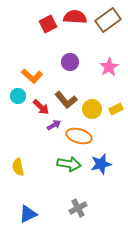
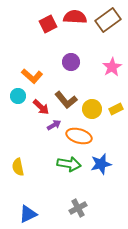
purple circle: moved 1 px right
pink star: moved 3 px right
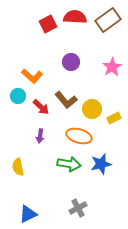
yellow rectangle: moved 2 px left, 9 px down
purple arrow: moved 14 px left, 11 px down; rotated 128 degrees clockwise
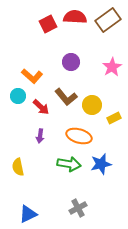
brown L-shape: moved 3 px up
yellow circle: moved 4 px up
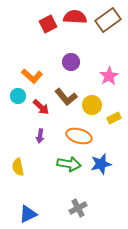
pink star: moved 3 px left, 9 px down
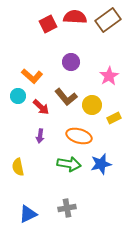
gray cross: moved 11 px left; rotated 18 degrees clockwise
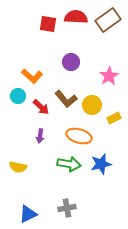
red semicircle: moved 1 px right
red square: rotated 36 degrees clockwise
brown L-shape: moved 2 px down
yellow semicircle: rotated 66 degrees counterclockwise
